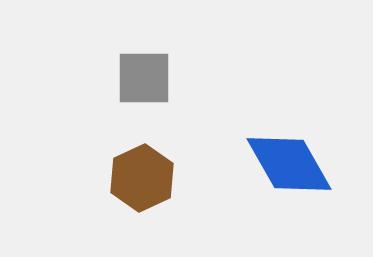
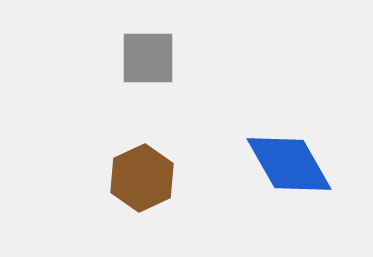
gray square: moved 4 px right, 20 px up
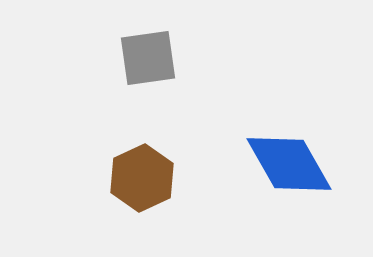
gray square: rotated 8 degrees counterclockwise
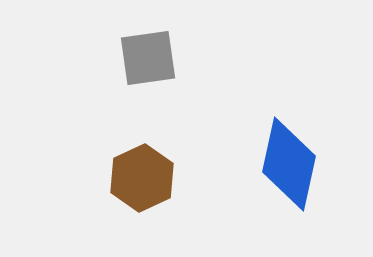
blue diamond: rotated 42 degrees clockwise
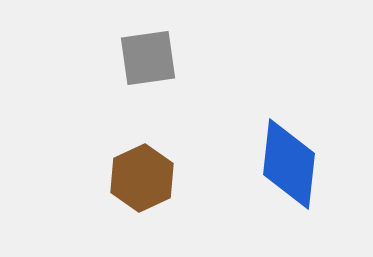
blue diamond: rotated 6 degrees counterclockwise
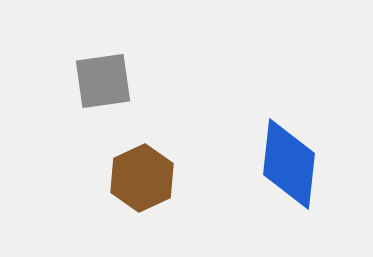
gray square: moved 45 px left, 23 px down
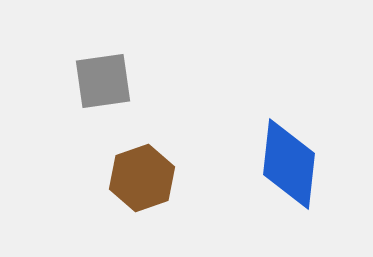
brown hexagon: rotated 6 degrees clockwise
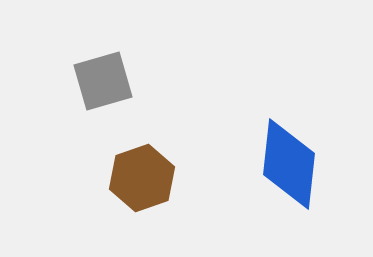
gray square: rotated 8 degrees counterclockwise
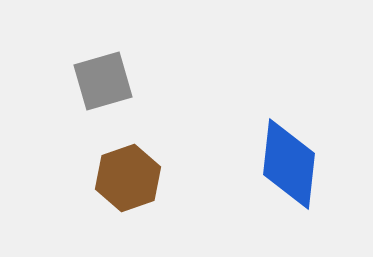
brown hexagon: moved 14 px left
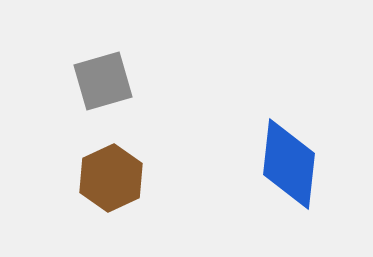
brown hexagon: moved 17 px left; rotated 6 degrees counterclockwise
